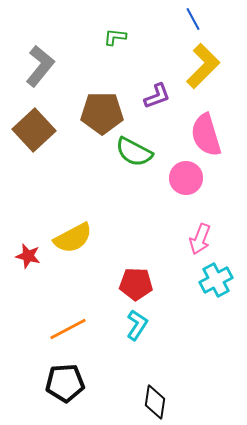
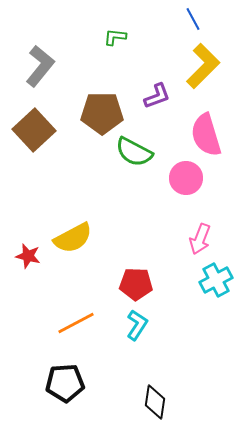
orange line: moved 8 px right, 6 px up
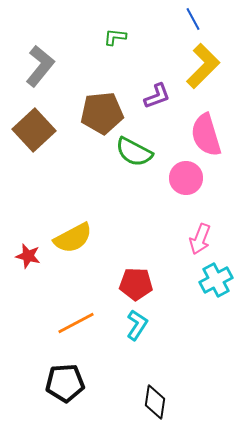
brown pentagon: rotated 6 degrees counterclockwise
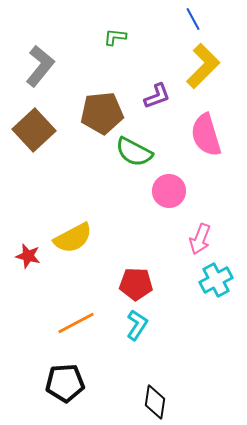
pink circle: moved 17 px left, 13 px down
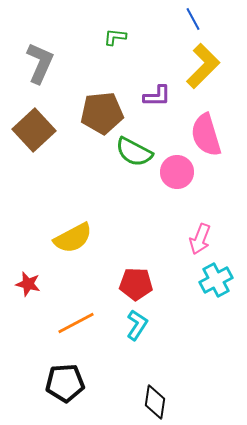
gray L-shape: moved 3 px up; rotated 15 degrees counterclockwise
purple L-shape: rotated 20 degrees clockwise
pink circle: moved 8 px right, 19 px up
red star: moved 28 px down
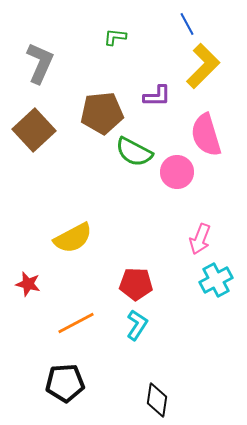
blue line: moved 6 px left, 5 px down
black diamond: moved 2 px right, 2 px up
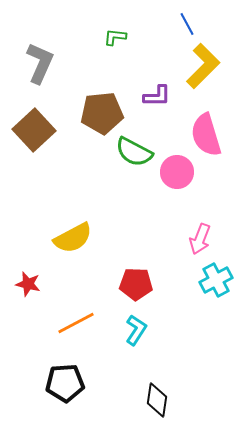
cyan L-shape: moved 1 px left, 5 px down
